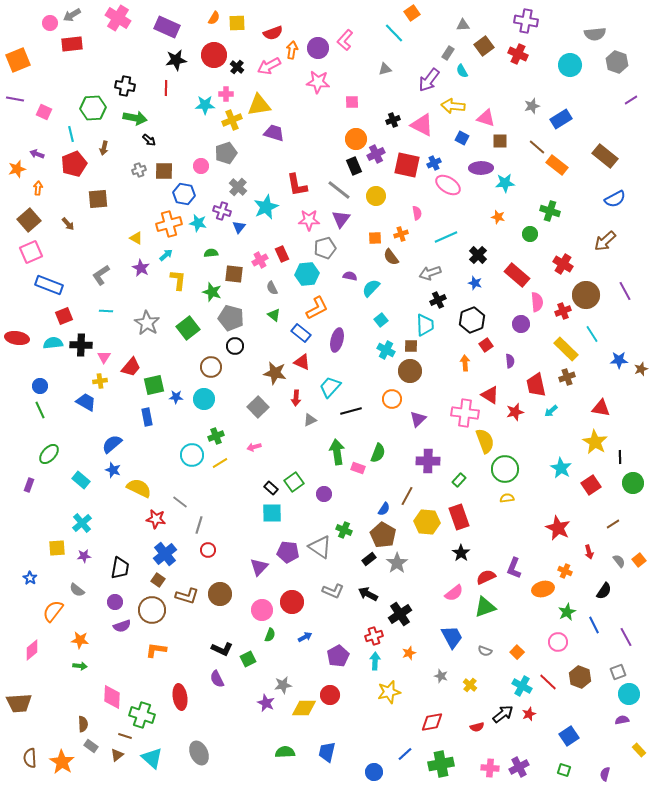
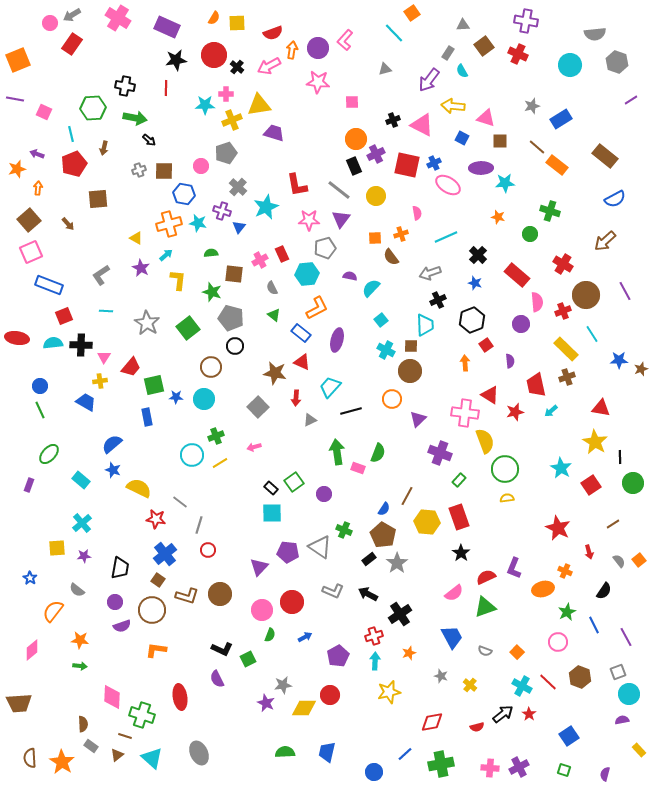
red rectangle at (72, 44): rotated 50 degrees counterclockwise
purple cross at (428, 461): moved 12 px right, 8 px up; rotated 20 degrees clockwise
red star at (529, 714): rotated 16 degrees counterclockwise
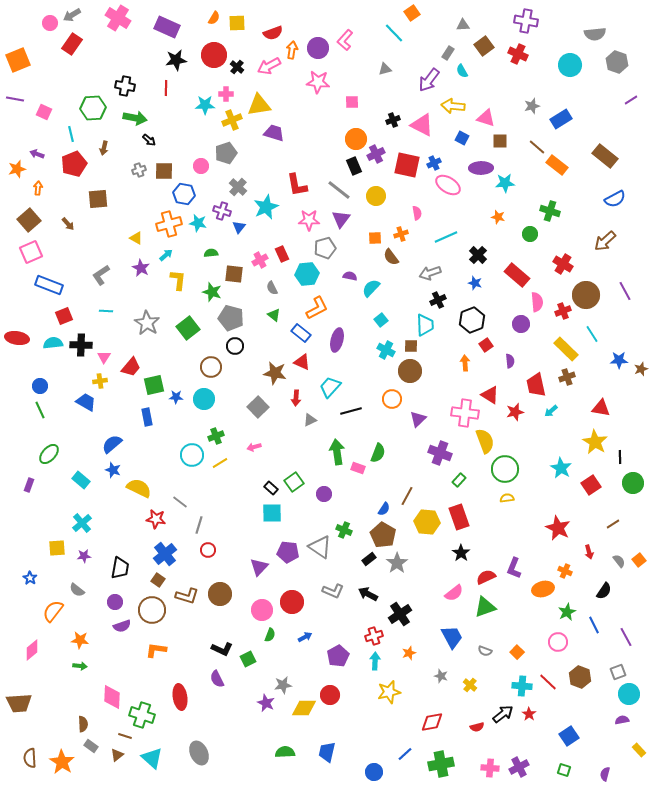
cyan cross at (522, 686): rotated 24 degrees counterclockwise
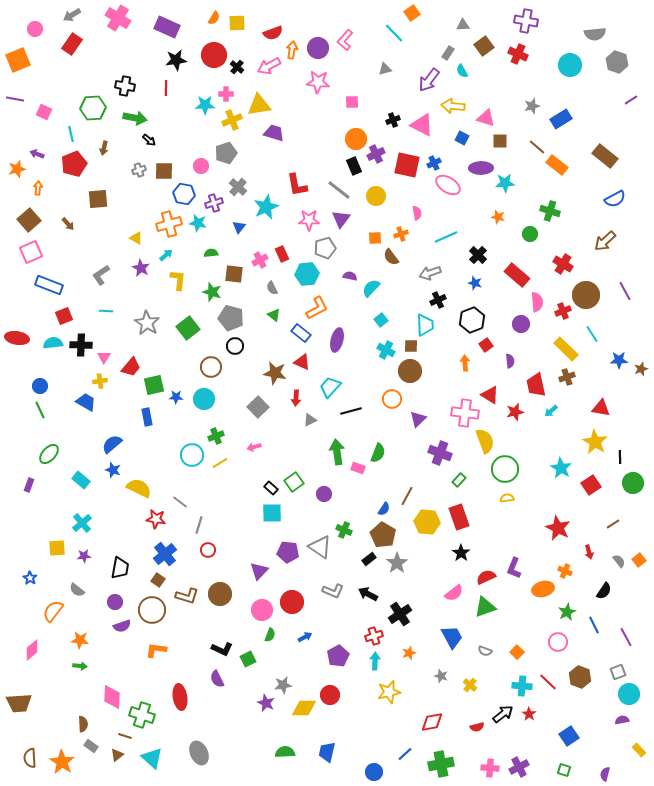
pink circle at (50, 23): moved 15 px left, 6 px down
purple cross at (222, 211): moved 8 px left, 8 px up; rotated 36 degrees counterclockwise
purple triangle at (259, 567): moved 4 px down
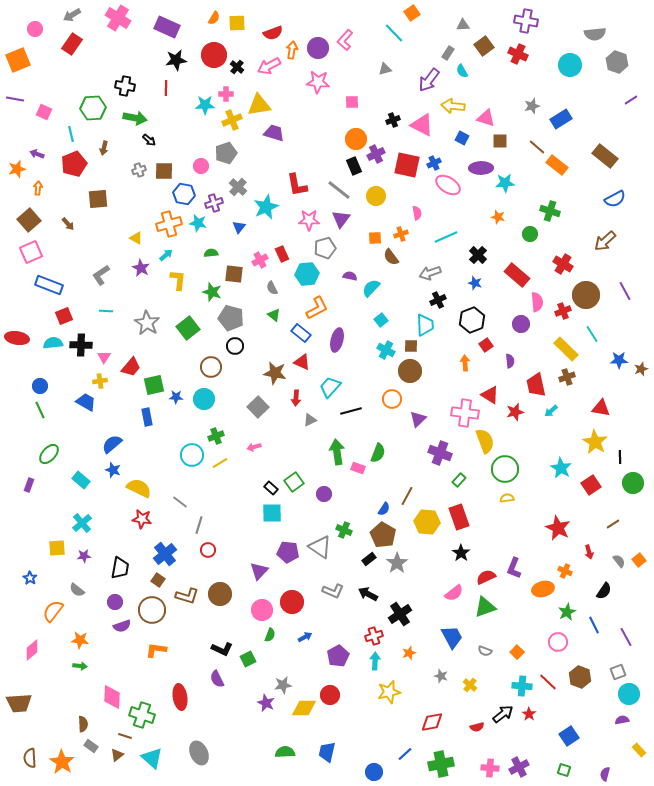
red star at (156, 519): moved 14 px left
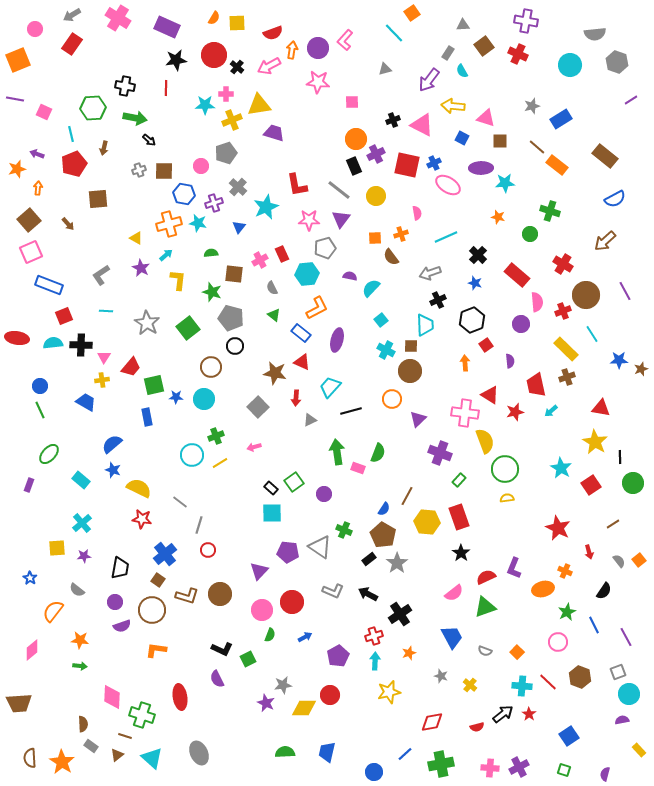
yellow cross at (100, 381): moved 2 px right, 1 px up
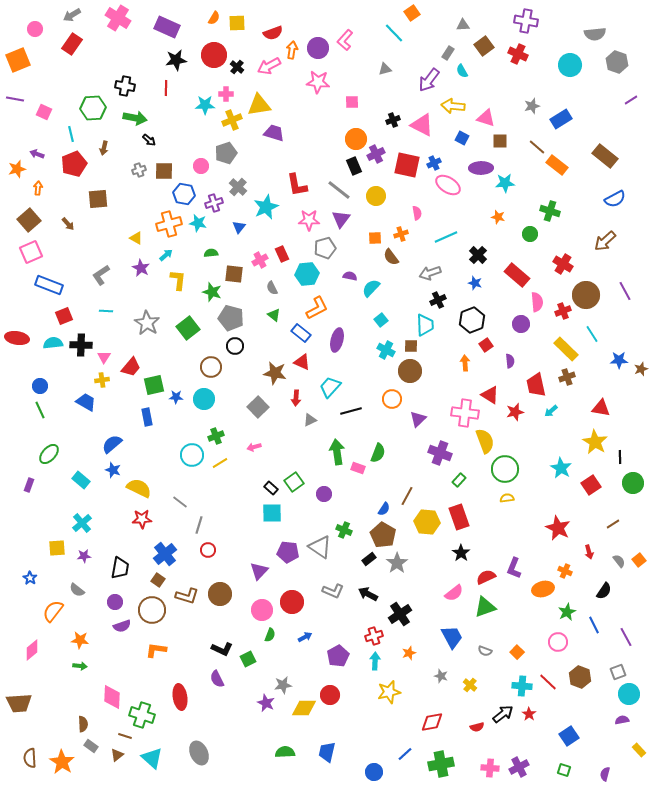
red star at (142, 519): rotated 12 degrees counterclockwise
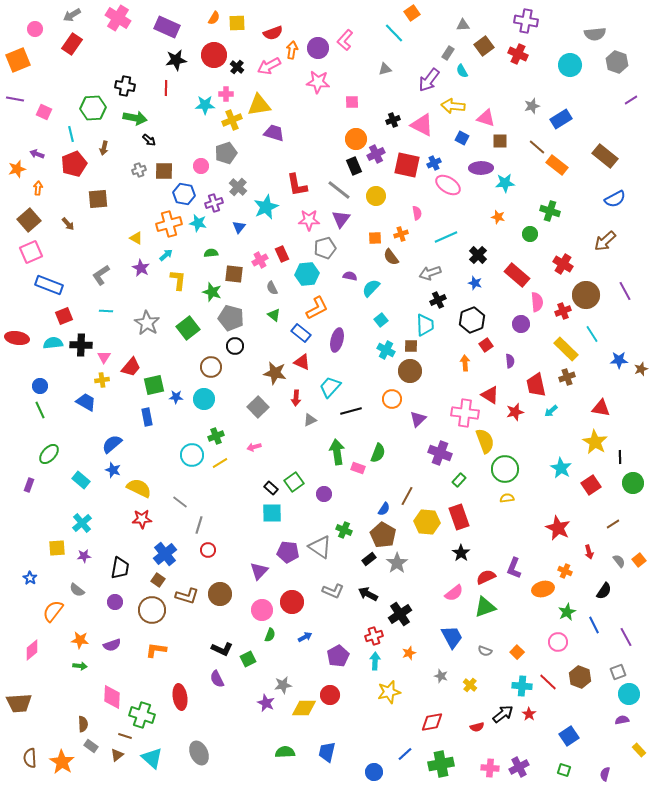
purple semicircle at (122, 626): moved 10 px left, 19 px down
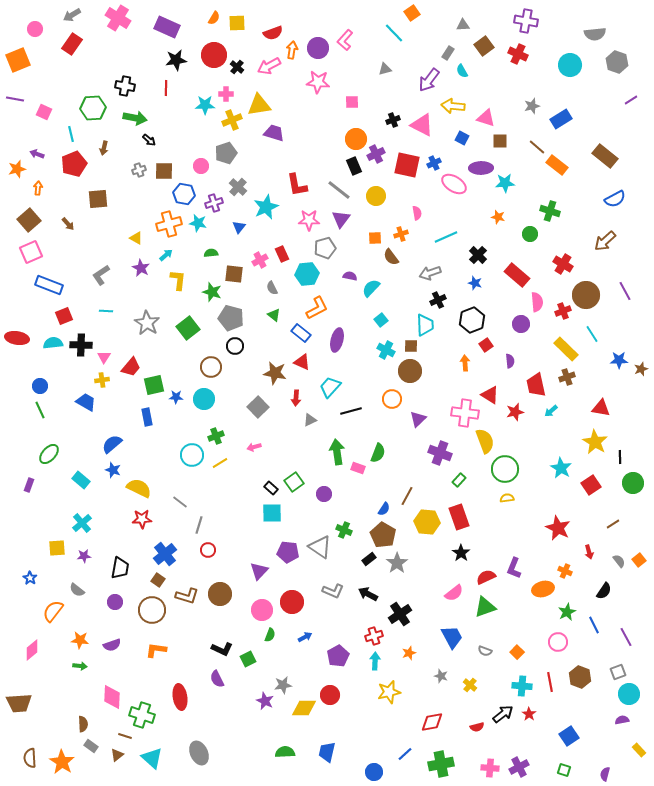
pink ellipse at (448, 185): moved 6 px right, 1 px up
red line at (548, 682): moved 2 px right; rotated 36 degrees clockwise
purple star at (266, 703): moved 1 px left, 2 px up
